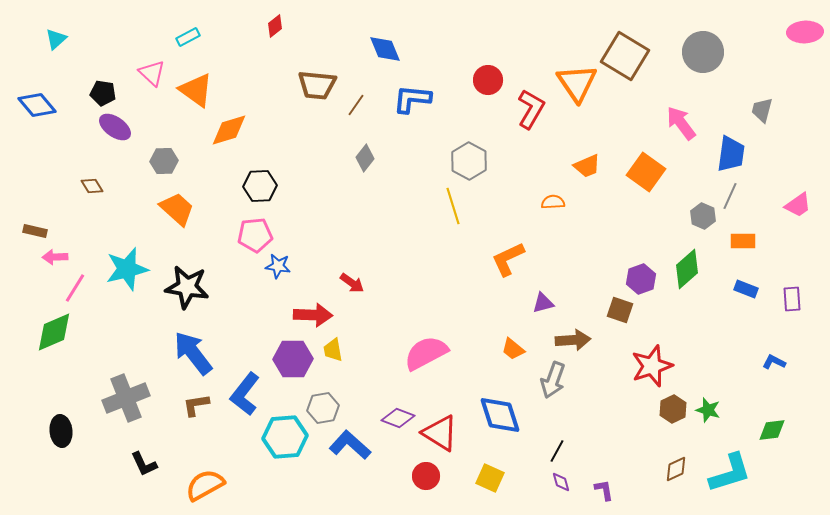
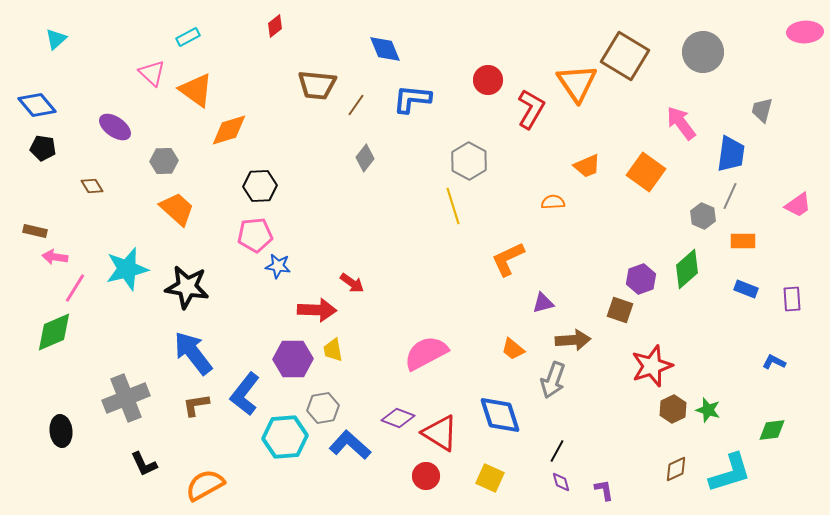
black pentagon at (103, 93): moved 60 px left, 55 px down
pink arrow at (55, 257): rotated 10 degrees clockwise
red arrow at (313, 315): moved 4 px right, 5 px up
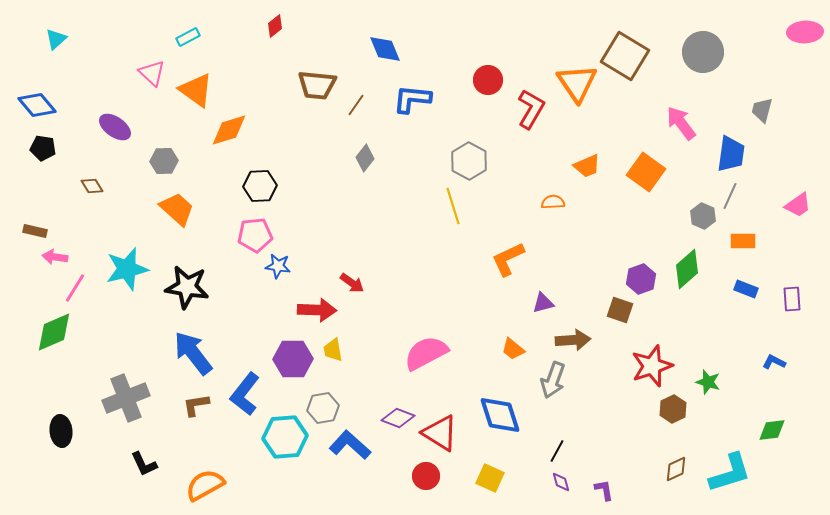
green star at (708, 410): moved 28 px up
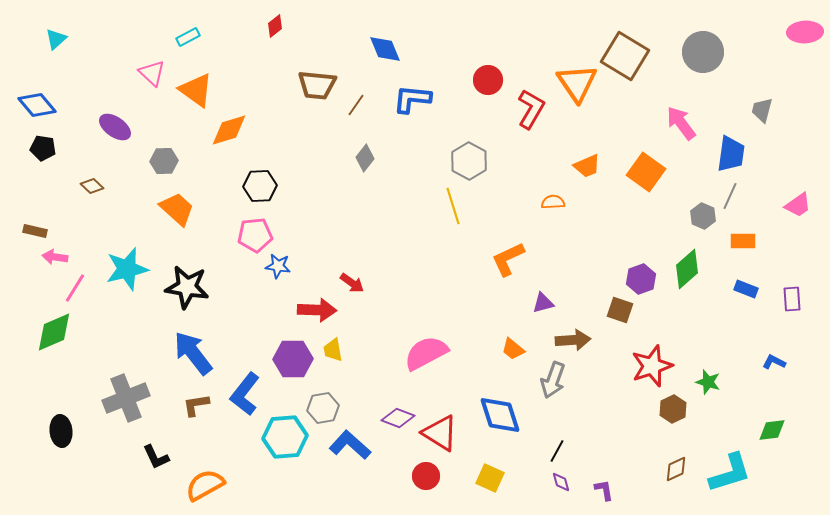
brown diamond at (92, 186): rotated 15 degrees counterclockwise
black L-shape at (144, 464): moved 12 px right, 7 px up
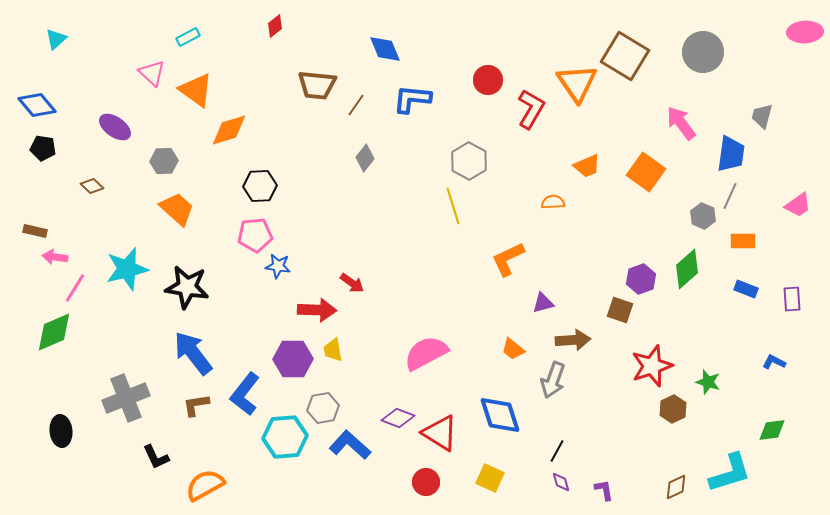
gray trapezoid at (762, 110): moved 6 px down
brown diamond at (676, 469): moved 18 px down
red circle at (426, 476): moved 6 px down
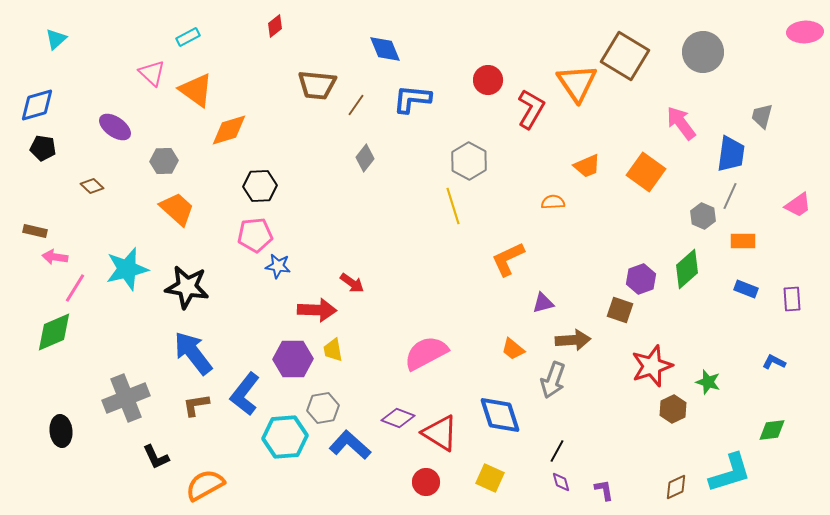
blue diamond at (37, 105): rotated 66 degrees counterclockwise
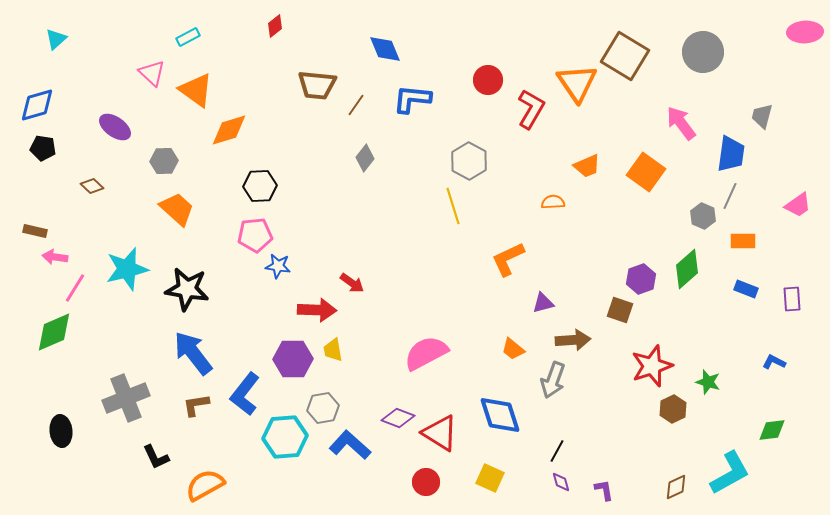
black star at (187, 287): moved 2 px down
cyan L-shape at (730, 473): rotated 12 degrees counterclockwise
